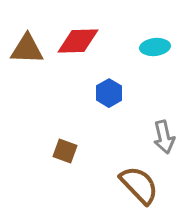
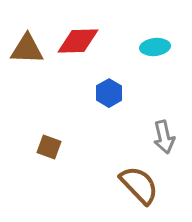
brown square: moved 16 px left, 4 px up
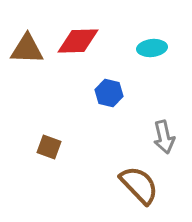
cyan ellipse: moved 3 px left, 1 px down
blue hexagon: rotated 16 degrees counterclockwise
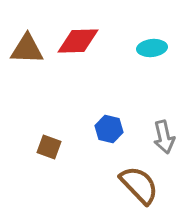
blue hexagon: moved 36 px down
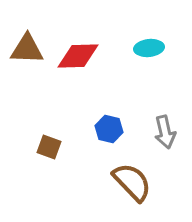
red diamond: moved 15 px down
cyan ellipse: moved 3 px left
gray arrow: moved 1 px right, 5 px up
brown semicircle: moved 7 px left, 3 px up
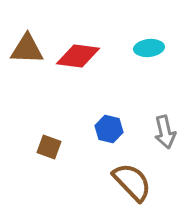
red diamond: rotated 9 degrees clockwise
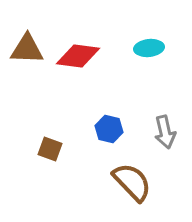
brown square: moved 1 px right, 2 px down
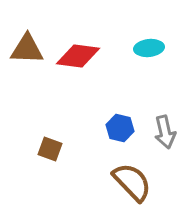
blue hexagon: moved 11 px right, 1 px up
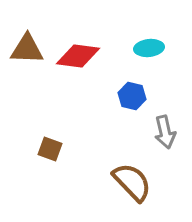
blue hexagon: moved 12 px right, 32 px up
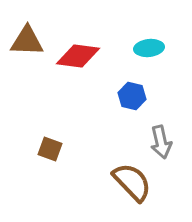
brown triangle: moved 8 px up
gray arrow: moved 4 px left, 10 px down
